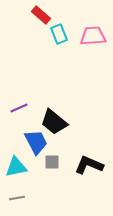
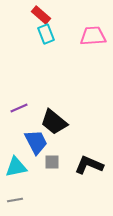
cyan rectangle: moved 13 px left
gray line: moved 2 px left, 2 px down
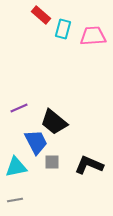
cyan rectangle: moved 17 px right, 5 px up; rotated 36 degrees clockwise
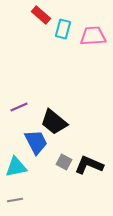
purple line: moved 1 px up
gray square: moved 12 px right; rotated 28 degrees clockwise
